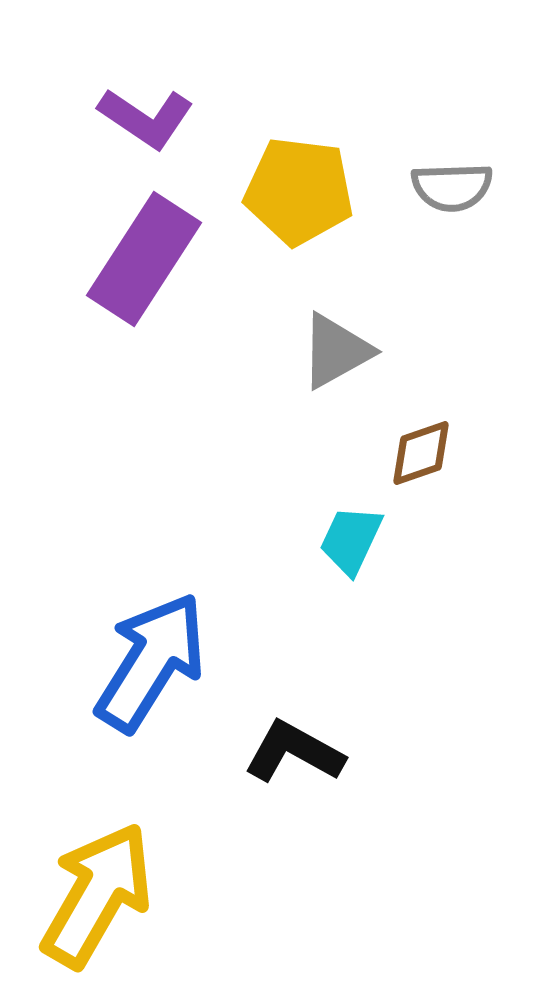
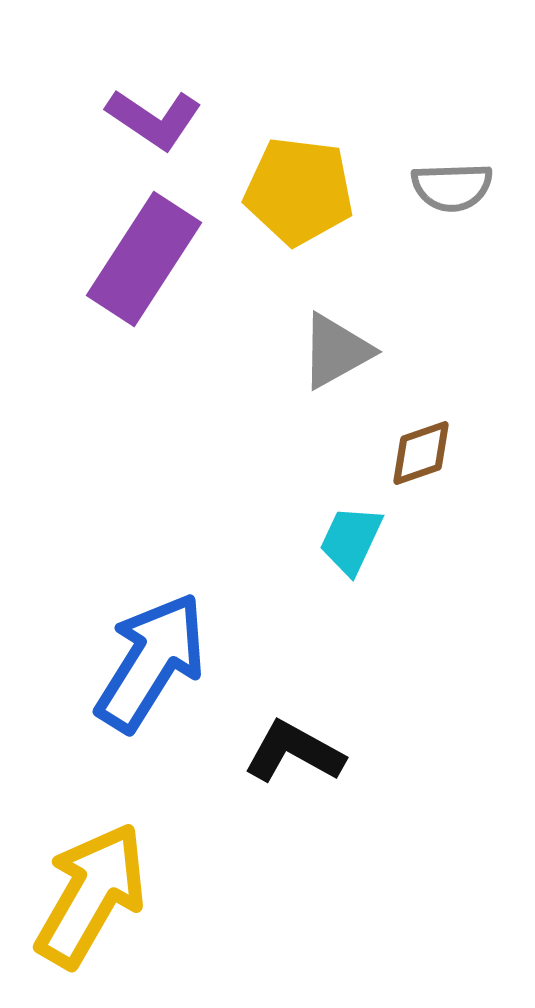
purple L-shape: moved 8 px right, 1 px down
yellow arrow: moved 6 px left
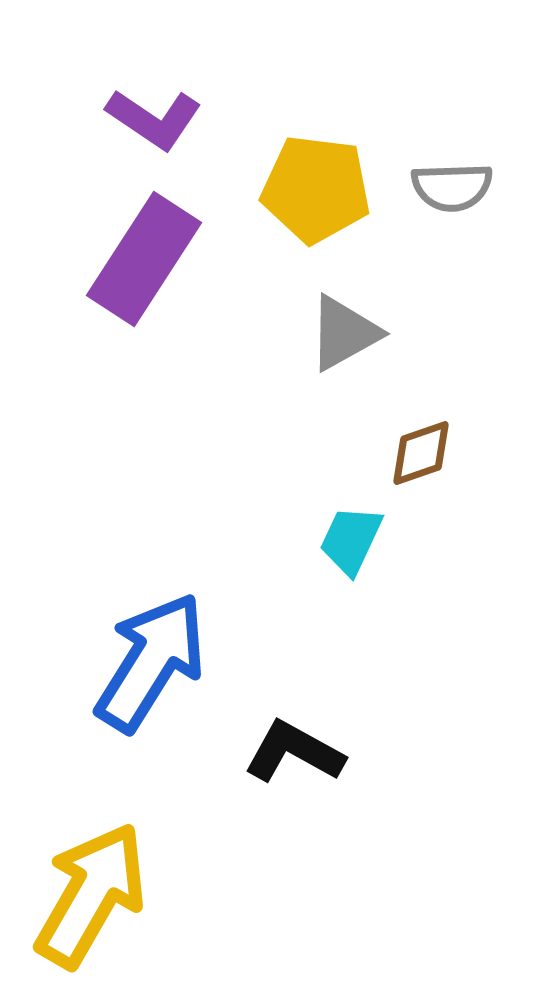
yellow pentagon: moved 17 px right, 2 px up
gray triangle: moved 8 px right, 18 px up
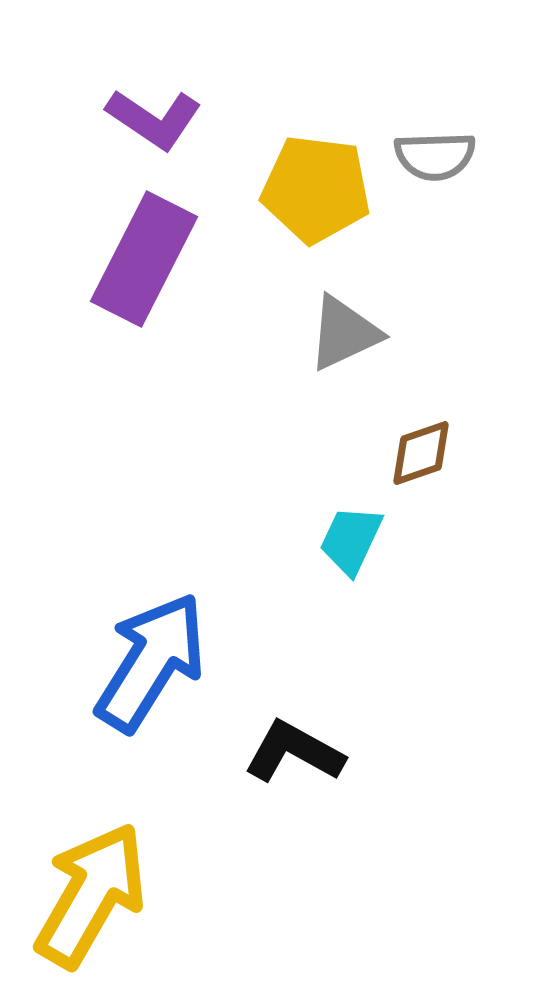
gray semicircle: moved 17 px left, 31 px up
purple rectangle: rotated 6 degrees counterclockwise
gray triangle: rotated 4 degrees clockwise
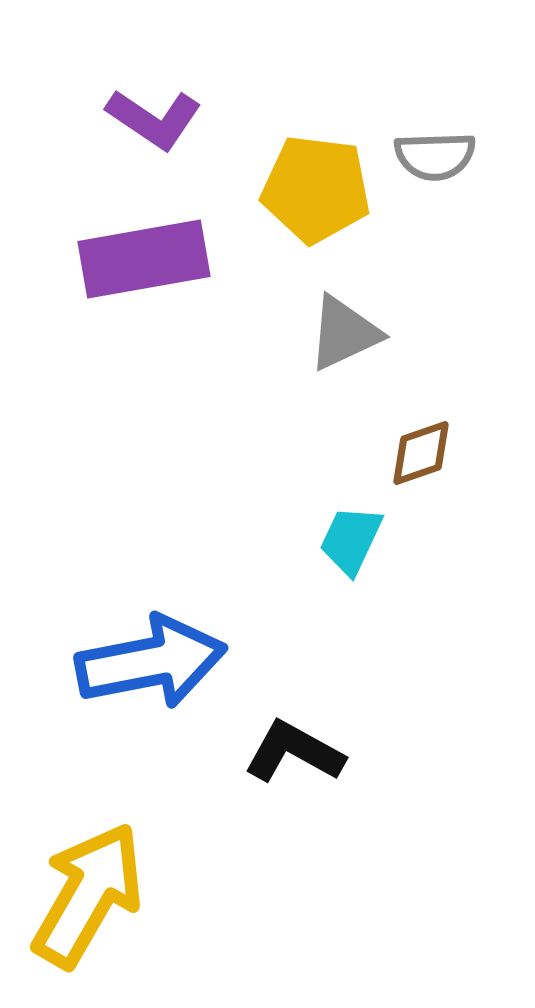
purple rectangle: rotated 53 degrees clockwise
blue arrow: rotated 47 degrees clockwise
yellow arrow: moved 3 px left
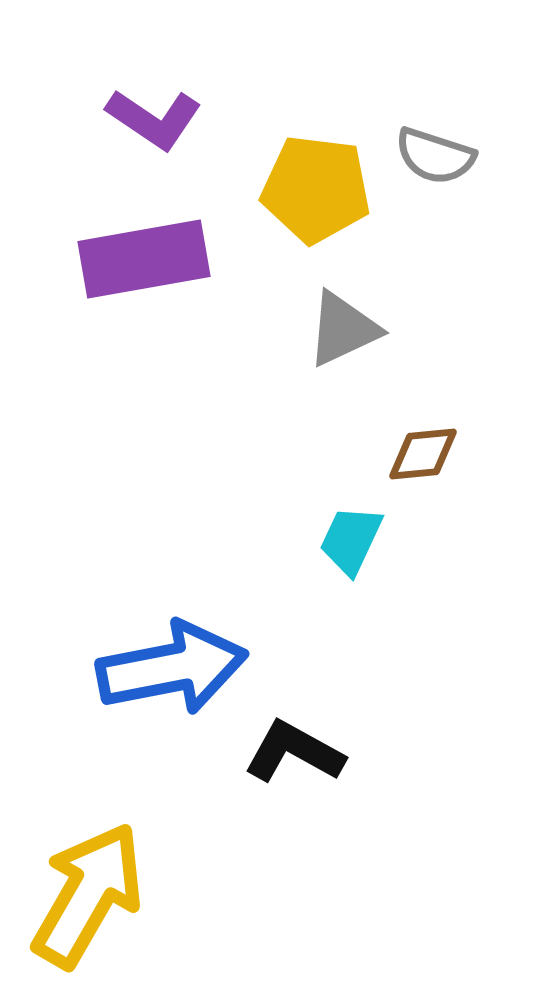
gray semicircle: rotated 20 degrees clockwise
gray triangle: moved 1 px left, 4 px up
brown diamond: moved 2 px right, 1 px down; rotated 14 degrees clockwise
blue arrow: moved 21 px right, 6 px down
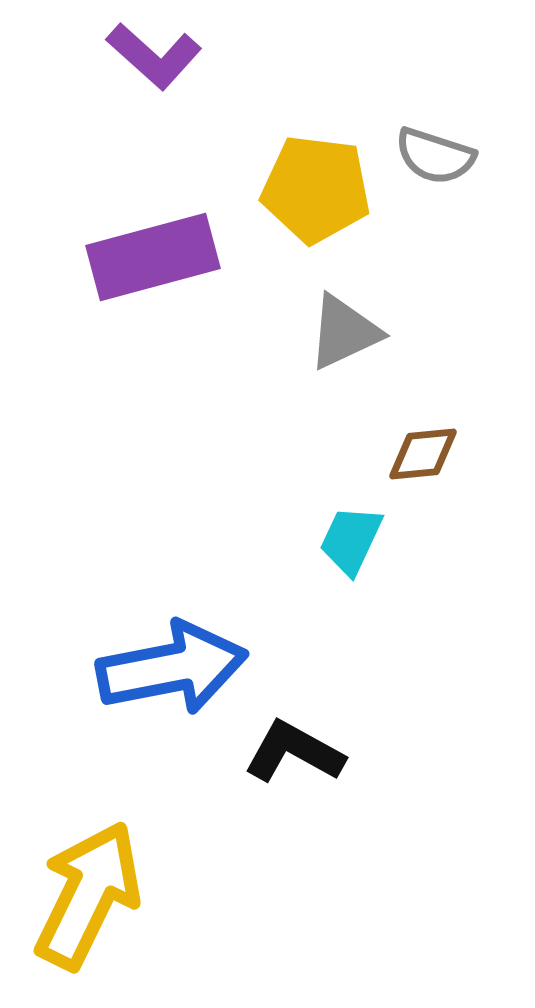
purple L-shape: moved 63 px up; rotated 8 degrees clockwise
purple rectangle: moved 9 px right, 2 px up; rotated 5 degrees counterclockwise
gray triangle: moved 1 px right, 3 px down
yellow arrow: rotated 4 degrees counterclockwise
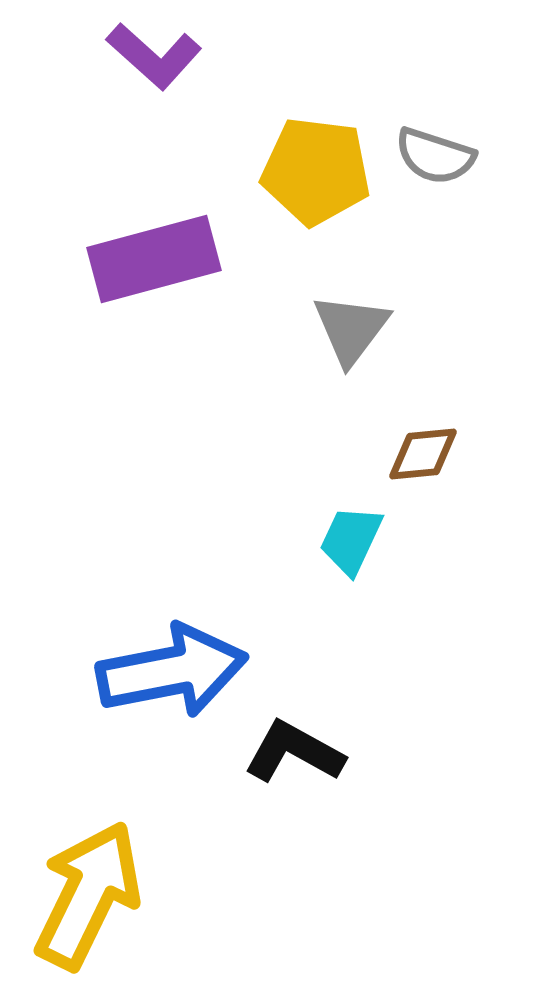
yellow pentagon: moved 18 px up
purple rectangle: moved 1 px right, 2 px down
gray triangle: moved 7 px right, 3 px up; rotated 28 degrees counterclockwise
blue arrow: moved 3 px down
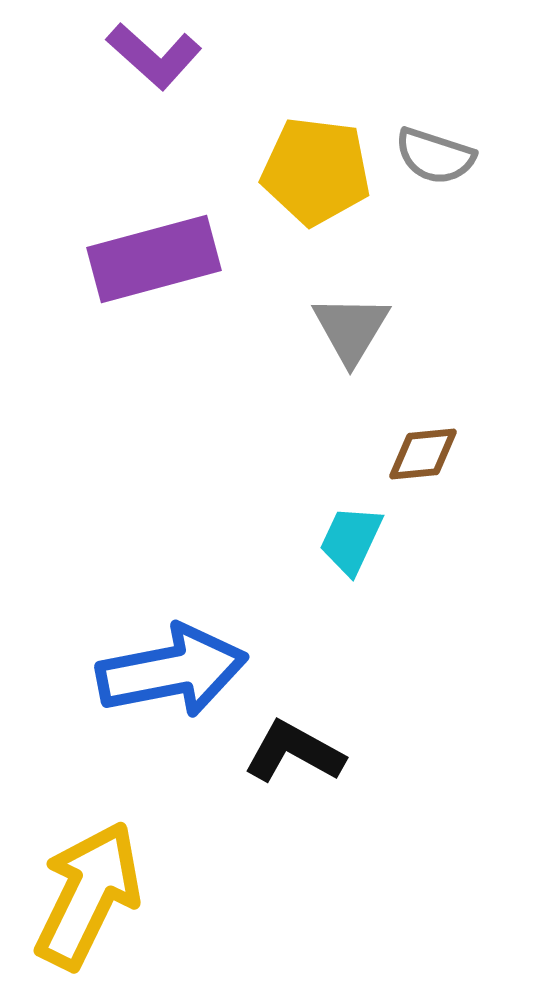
gray triangle: rotated 6 degrees counterclockwise
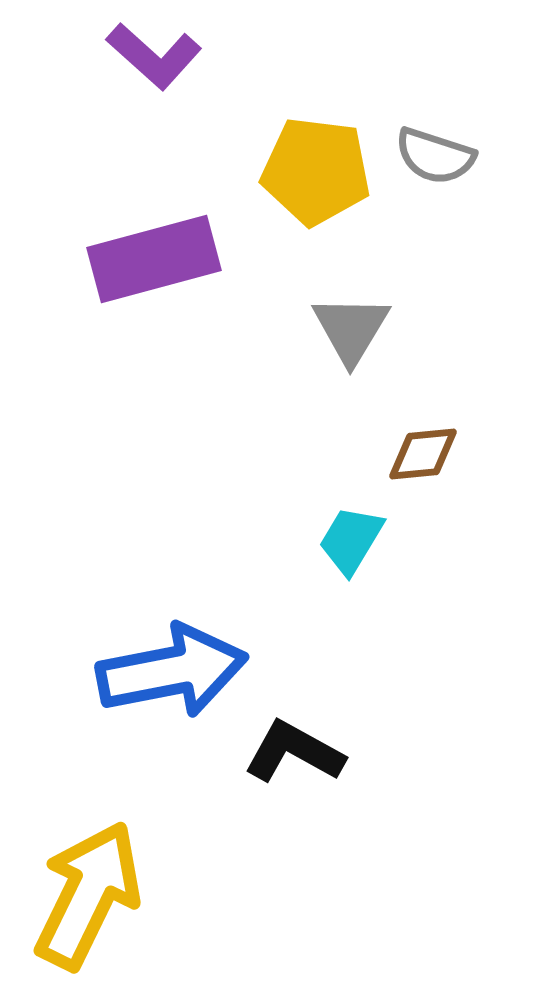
cyan trapezoid: rotated 6 degrees clockwise
